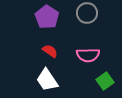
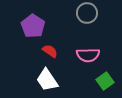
purple pentagon: moved 14 px left, 9 px down
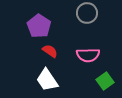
purple pentagon: moved 6 px right
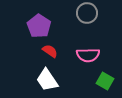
green square: rotated 24 degrees counterclockwise
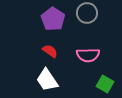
purple pentagon: moved 14 px right, 7 px up
green square: moved 3 px down
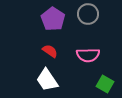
gray circle: moved 1 px right, 1 px down
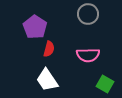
purple pentagon: moved 18 px left, 8 px down
red semicircle: moved 1 px left, 2 px up; rotated 70 degrees clockwise
